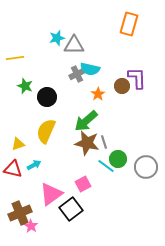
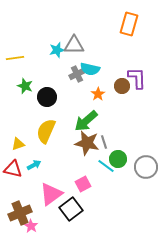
cyan star: moved 12 px down
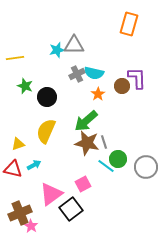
cyan semicircle: moved 4 px right, 4 px down
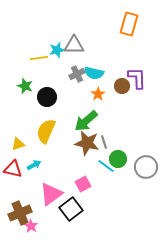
yellow line: moved 24 px right
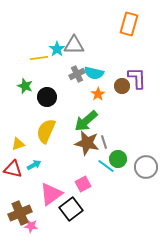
cyan star: moved 1 px up; rotated 21 degrees counterclockwise
pink star: rotated 24 degrees counterclockwise
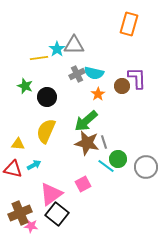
yellow triangle: rotated 24 degrees clockwise
black square: moved 14 px left, 5 px down; rotated 15 degrees counterclockwise
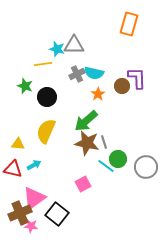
cyan star: rotated 21 degrees counterclockwise
yellow line: moved 4 px right, 6 px down
pink triangle: moved 17 px left, 4 px down
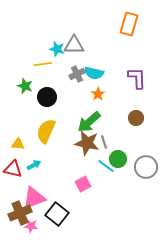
brown circle: moved 14 px right, 32 px down
green arrow: moved 3 px right, 1 px down
pink triangle: rotated 15 degrees clockwise
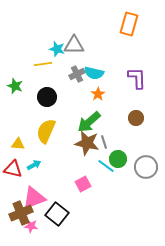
green star: moved 10 px left
brown cross: moved 1 px right
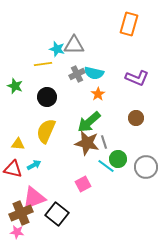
purple L-shape: rotated 115 degrees clockwise
pink star: moved 14 px left, 6 px down
